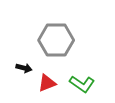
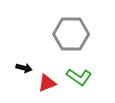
gray hexagon: moved 15 px right, 6 px up
green L-shape: moved 3 px left, 7 px up
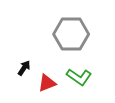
black arrow: rotated 70 degrees counterclockwise
